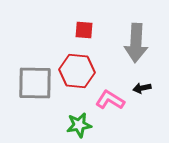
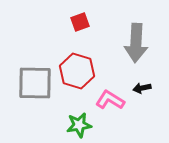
red square: moved 4 px left, 8 px up; rotated 24 degrees counterclockwise
red hexagon: rotated 12 degrees clockwise
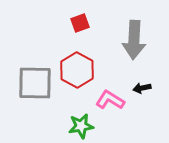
red square: moved 1 px down
gray arrow: moved 2 px left, 3 px up
red hexagon: moved 1 px up; rotated 12 degrees clockwise
green star: moved 2 px right, 1 px down
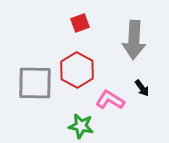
black arrow: rotated 114 degrees counterclockwise
green star: rotated 20 degrees clockwise
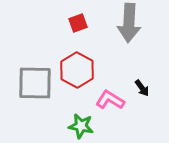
red square: moved 2 px left
gray arrow: moved 5 px left, 17 px up
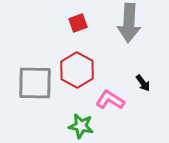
black arrow: moved 1 px right, 5 px up
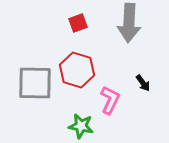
red hexagon: rotated 12 degrees counterclockwise
pink L-shape: rotated 84 degrees clockwise
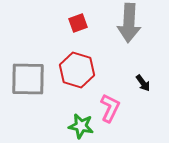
gray square: moved 7 px left, 4 px up
pink L-shape: moved 8 px down
